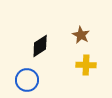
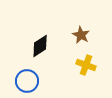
yellow cross: rotated 18 degrees clockwise
blue circle: moved 1 px down
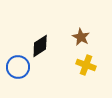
brown star: moved 2 px down
blue circle: moved 9 px left, 14 px up
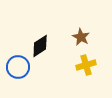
yellow cross: rotated 36 degrees counterclockwise
